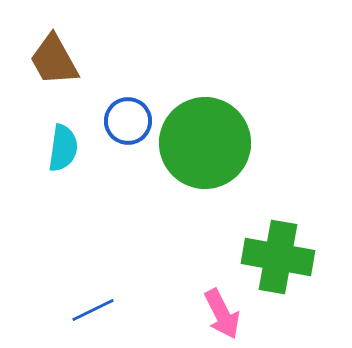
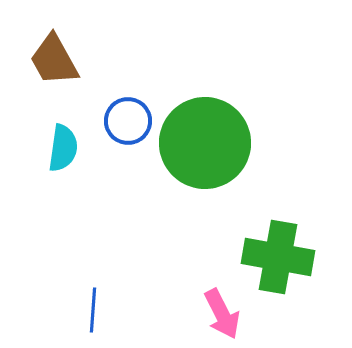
blue line: rotated 60 degrees counterclockwise
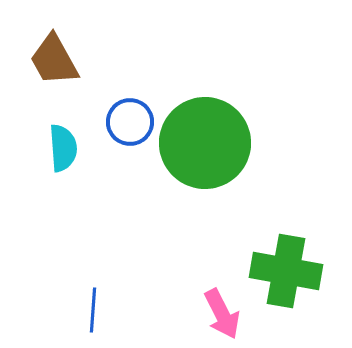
blue circle: moved 2 px right, 1 px down
cyan semicircle: rotated 12 degrees counterclockwise
green cross: moved 8 px right, 14 px down
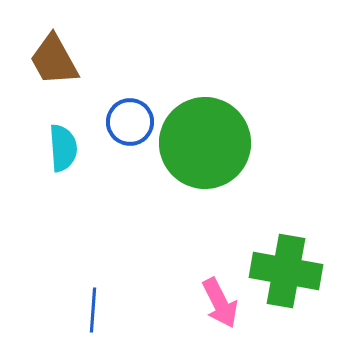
pink arrow: moved 2 px left, 11 px up
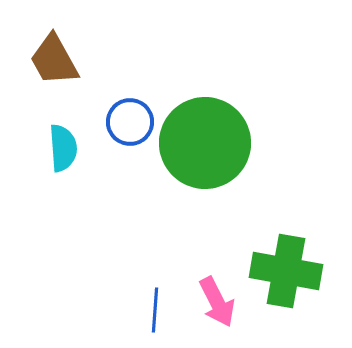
pink arrow: moved 3 px left, 1 px up
blue line: moved 62 px right
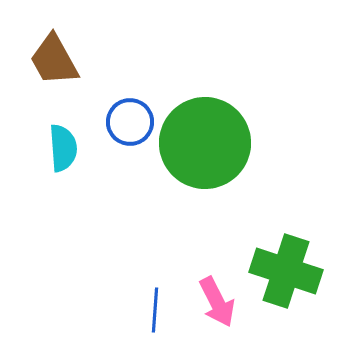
green cross: rotated 8 degrees clockwise
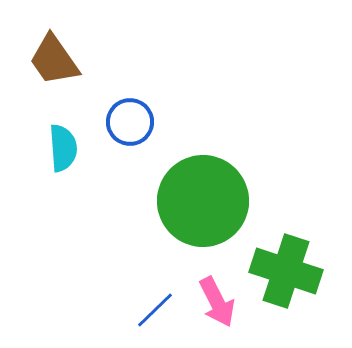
brown trapezoid: rotated 6 degrees counterclockwise
green circle: moved 2 px left, 58 px down
blue line: rotated 42 degrees clockwise
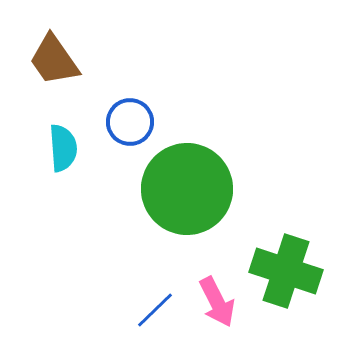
green circle: moved 16 px left, 12 px up
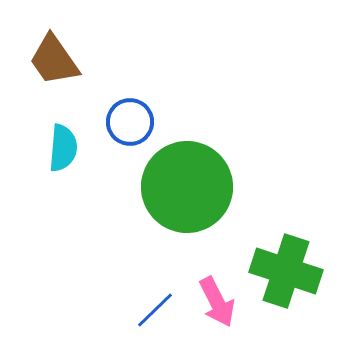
cyan semicircle: rotated 9 degrees clockwise
green circle: moved 2 px up
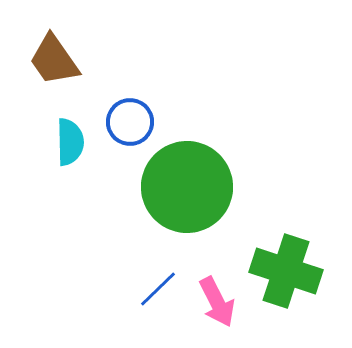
cyan semicircle: moved 7 px right, 6 px up; rotated 6 degrees counterclockwise
blue line: moved 3 px right, 21 px up
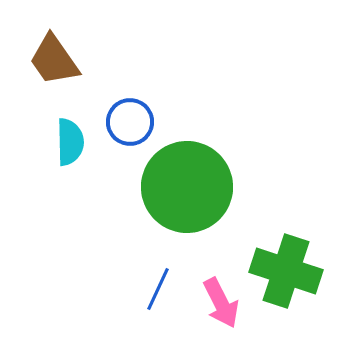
blue line: rotated 21 degrees counterclockwise
pink arrow: moved 4 px right, 1 px down
